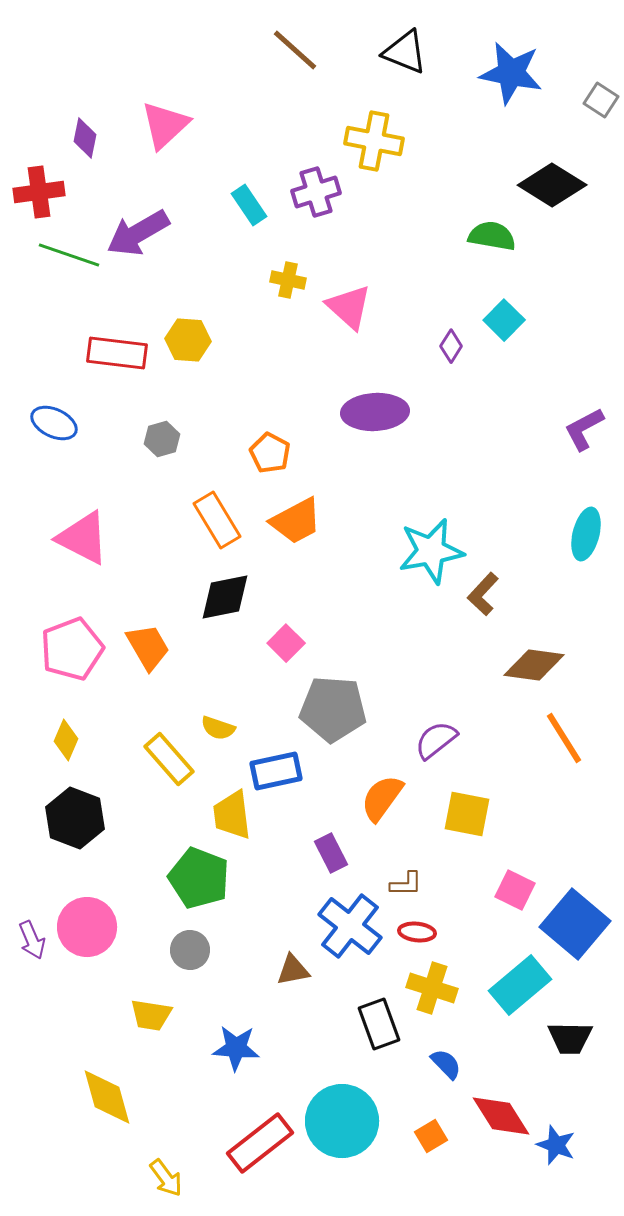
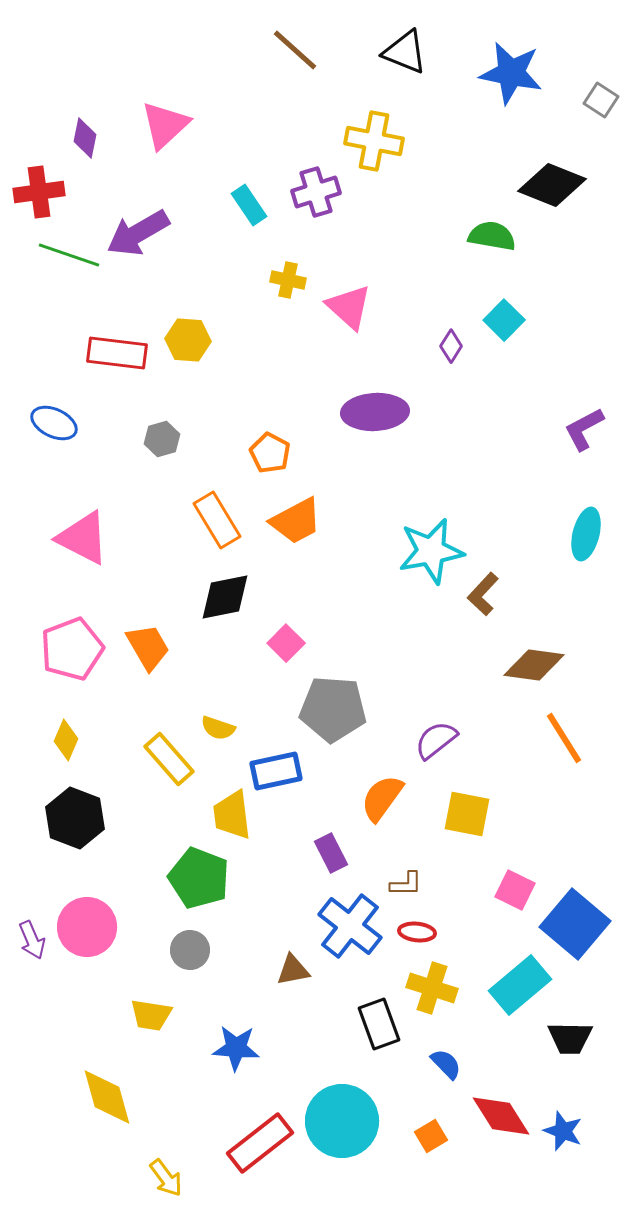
black diamond at (552, 185): rotated 10 degrees counterclockwise
blue star at (556, 1145): moved 7 px right, 14 px up
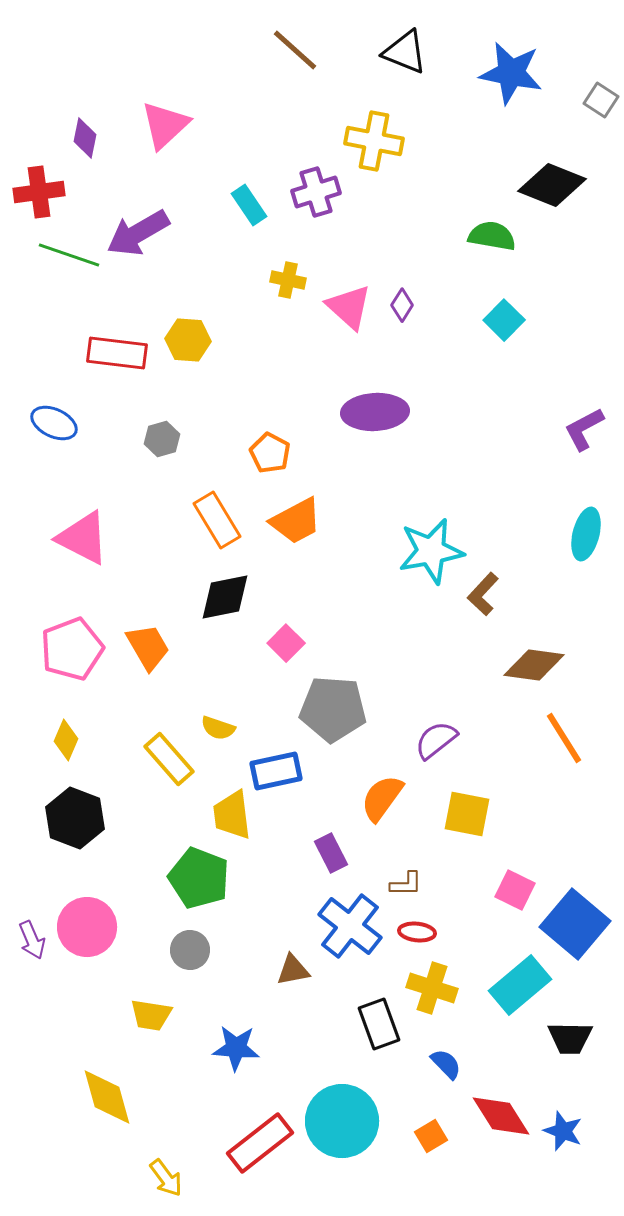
purple diamond at (451, 346): moved 49 px left, 41 px up
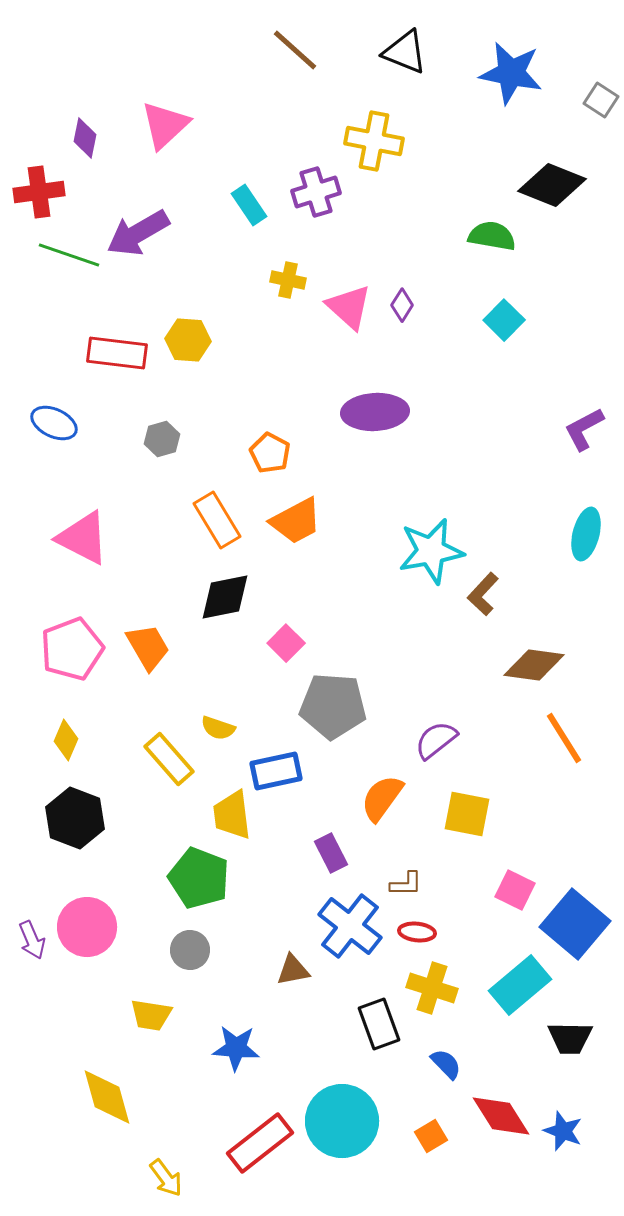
gray pentagon at (333, 709): moved 3 px up
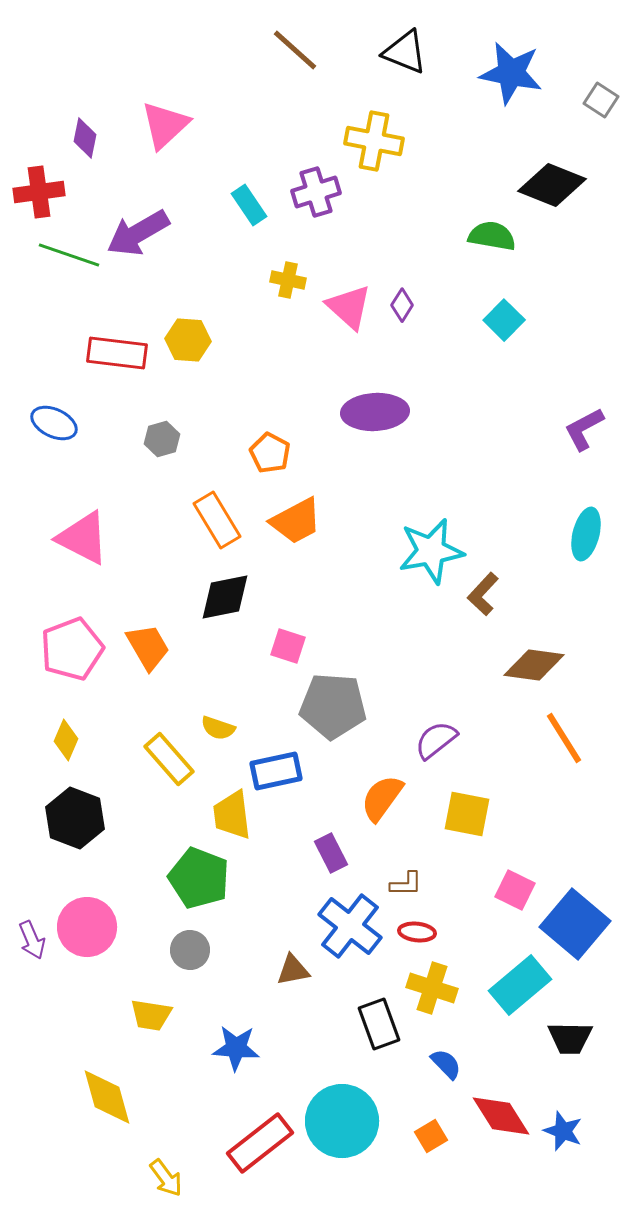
pink square at (286, 643): moved 2 px right, 3 px down; rotated 27 degrees counterclockwise
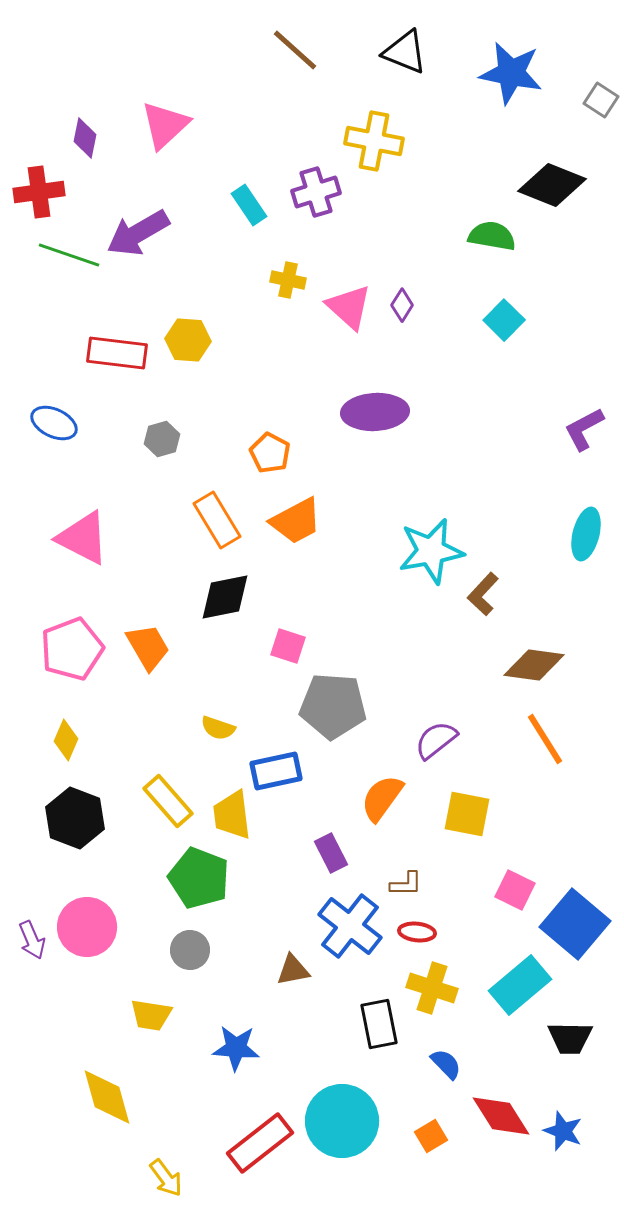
orange line at (564, 738): moved 19 px left, 1 px down
yellow rectangle at (169, 759): moved 1 px left, 42 px down
black rectangle at (379, 1024): rotated 9 degrees clockwise
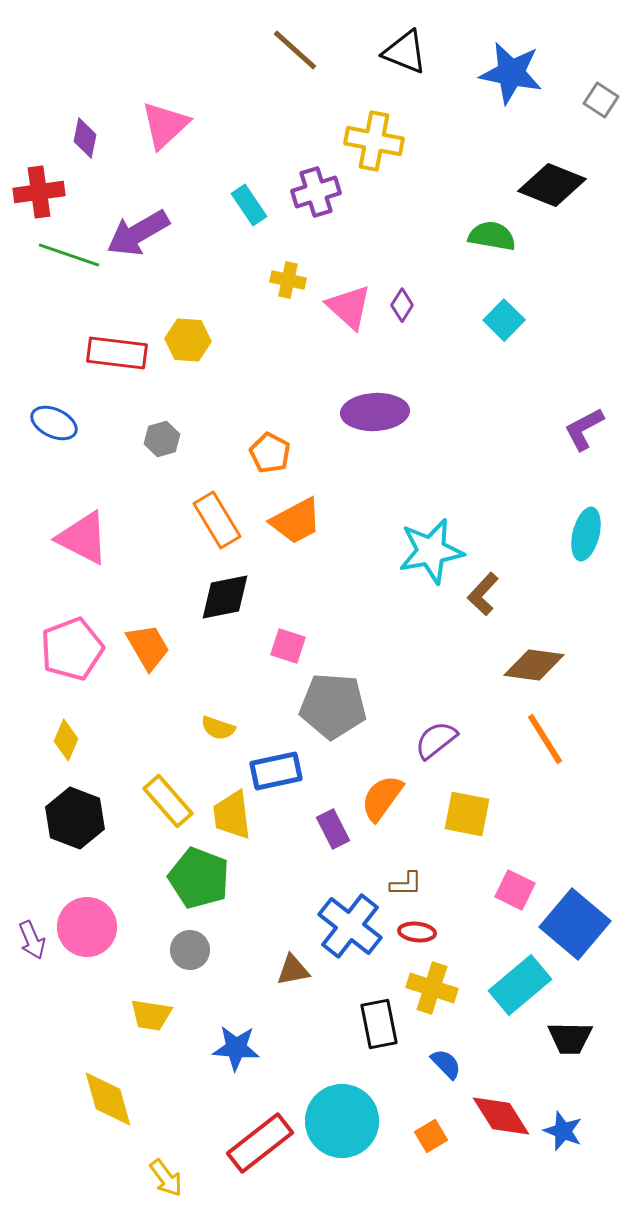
purple rectangle at (331, 853): moved 2 px right, 24 px up
yellow diamond at (107, 1097): moved 1 px right, 2 px down
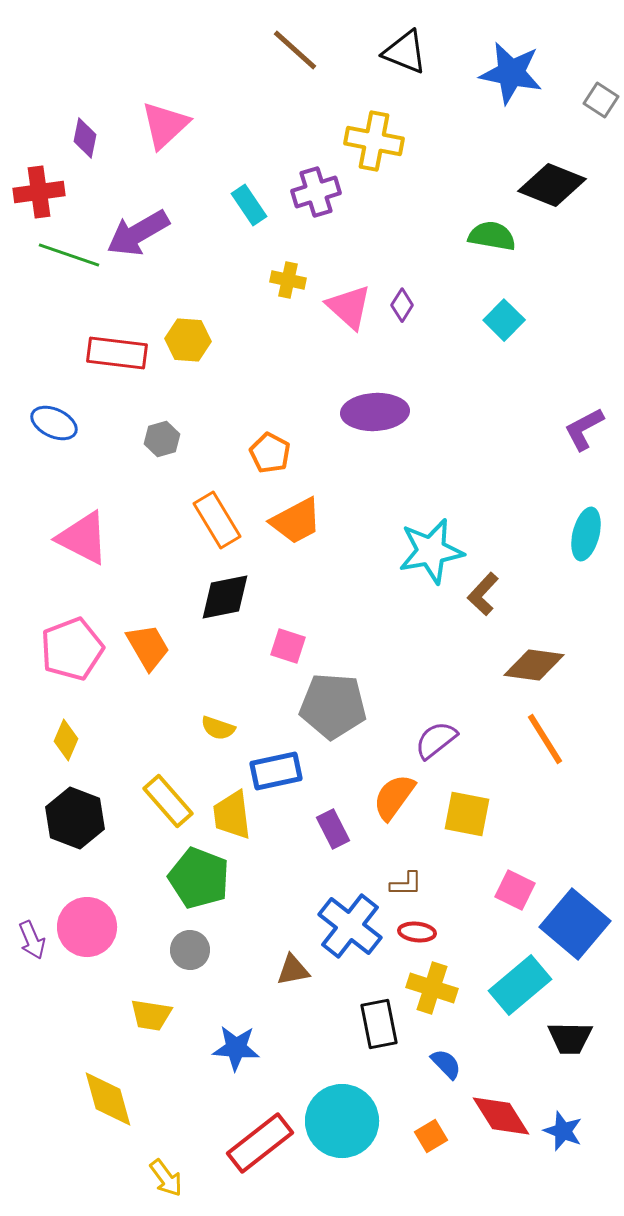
orange semicircle at (382, 798): moved 12 px right, 1 px up
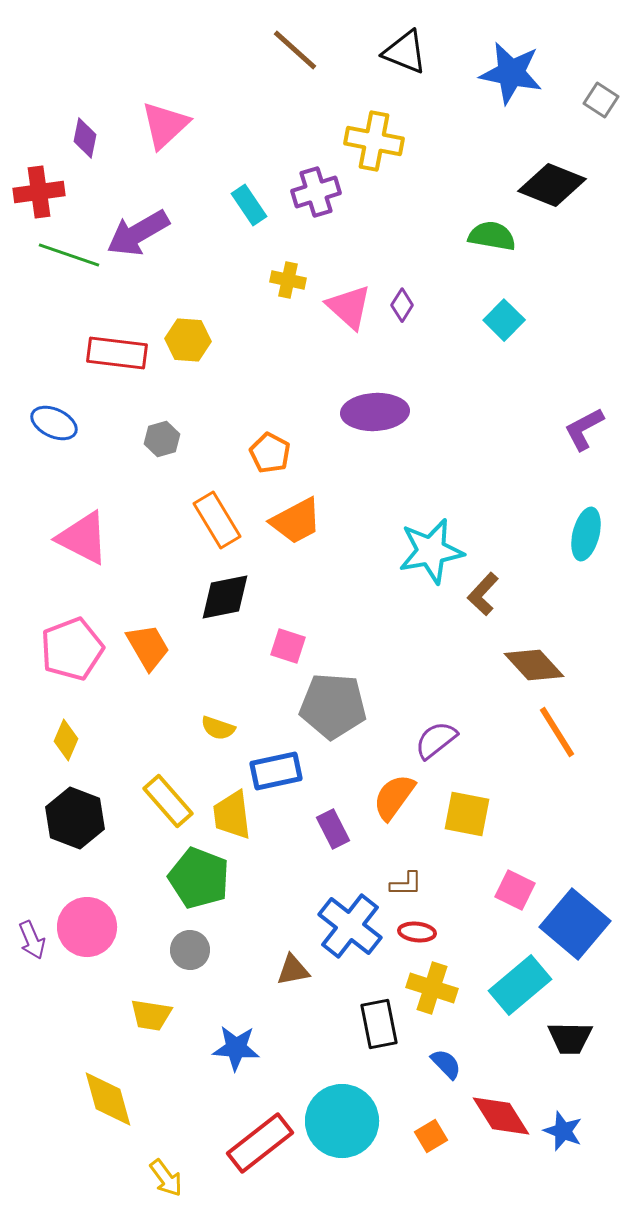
brown diamond at (534, 665): rotated 40 degrees clockwise
orange line at (545, 739): moved 12 px right, 7 px up
